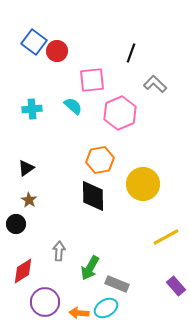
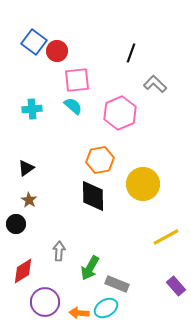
pink square: moved 15 px left
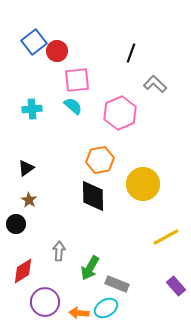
blue square: rotated 15 degrees clockwise
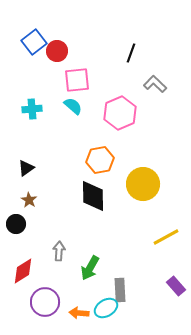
gray rectangle: moved 3 px right, 6 px down; rotated 65 degrees clockwise
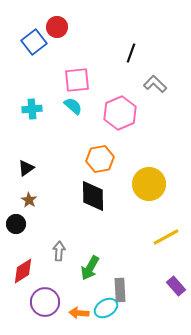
red circle: moved 24 px up
orange hexagon: moved 1 px up
yellow circle: moved 6 px right
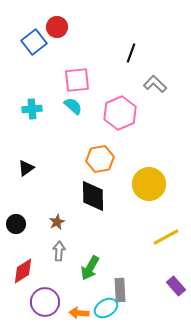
brown star: moved 28 px right, 22 px down; rotated 14 degrees clockwise
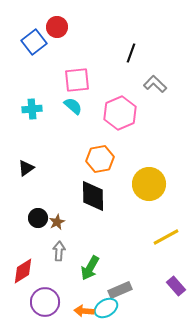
black circle: moved 22 px right, 6 px up
gray rectangle: rotated 70 degrees clockwise
orange arrow: moved 5 px right, 2 px up
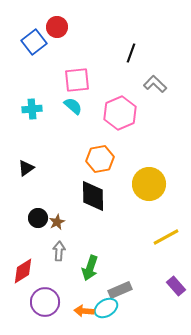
green arrow: rotated 10 degrees counterclockwise
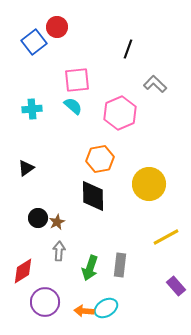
black line: moved 3 px left, 4 px up
gray rectangle: moved 25 px up; rotated 60 degrees counterclockwise
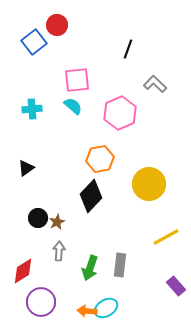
red circle: moved 2 px up
black diamond: moved 2 px left; rotated 44 degrees clockwise
purple circle: moved 4 px left
orange arrow: moved 3 px right
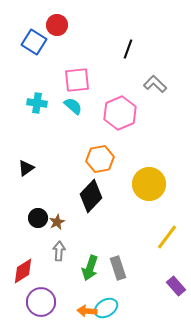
blue square: rotated 20 degrees counterclockwise
cyan cross: moved 5 px right, 6 px up; rotated 12 degrees clockwise
yellow line: moved 1 px right; rotated 24 degrees counterclockwise
gray rectangle: moved 2 px left, 3 px down; rotated 25 degrees counterclockwise
